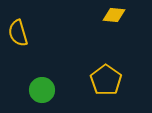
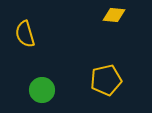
yellow semicircle: moved 7 px right, 1 px down
yellow pentagon: rotated 24 degrees clockwise
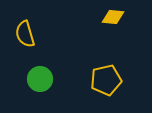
yellow diamond: moved 1 px left, 2 px down
green circle: moved 2 px left, 11 px up
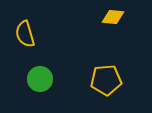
yellow pentagon: rotated 8 degrees clockwise
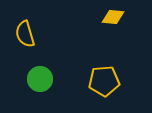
yellow pentagon: moved 2 px left, 1 px down
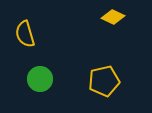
yellow diamond: rotated 20 degrees clockwise
yellow pentagon: rotated 8 degrees counterclockwise
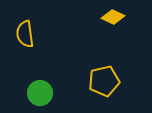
yellow semicircle: rotated 8 degrees clockwise
green circle: moved 14 px down
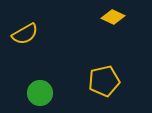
yellow semicircle: rotated 112 degrees counterclockwise
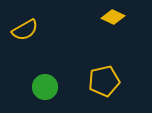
yellow semicircle: moved 4 px up
green circle: moved 5 px right, 6 px up
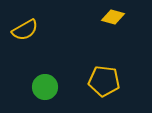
yellow diamond: rotated 10 degrees counterclockwise
yellow pentagon: rotated 20 degrees clockwise
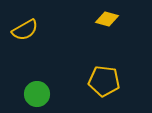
yellow diamond: moved 6 px left, 2 px down
green circle: moved 8 px left, 7 px down
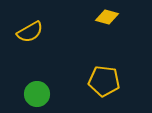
yellow diamond: moved 2 px up
yellow semicircle: moved 5 px right, 2 px down
